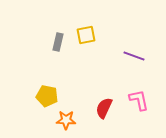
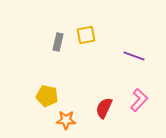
pink L-shape: rotated 55 degrees clockwise
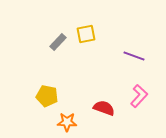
yellow square: moved 1 px up
gray rectangle: rotated 30 degrees clockwise
pink L-shape: moved 4 px up
red semicircle: rotated 85 degrees clockwise
orange star: moved 1 px right, 2 px down
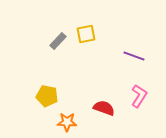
gray rectangle: moved 1 px up
pink L-shape: rotated 10 degrees counterclockwise
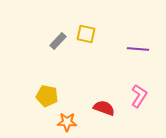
yellow square: rotated 24 degrees clockwise
purple line: moved 4 px right, 7 px up; rotated 15 degrees counterclockwise
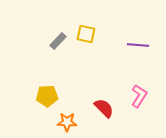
purple line: moved 4 px up
yellow pentagon: rotated 15 degrees counterclockwise
red semicircle: rotated 25 degrees clockwise
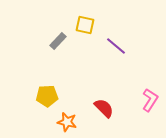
yellow square: moved 1 px left, 9 px up
purple line: moved 22 px left, 1 px down; rotated 35 degrees clockwise
pink L-shape: moved 11 px right, 4 px down
orange star: rotated 12 degrees clockwise
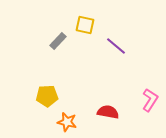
red semicircle: moved 4 px right, 4 px down; rotated 35 degrees counterclockwise
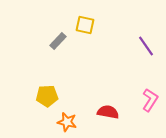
purple line: moved 30 px right; rotated 15 degrees clockwise
